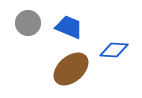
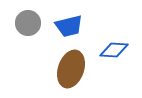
blue trapezoid: moved 1 px up; rotated 144 degrees clockwise
brown ellipse: rotated 30 degrees counterclockwise
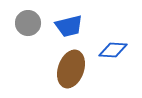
blue diamond: moved 1 px left
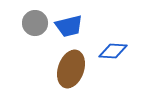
gray circle: moved 7 px right
blue diamond: moved 1 px down
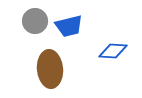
gray circle: moved 2 px up
brown ellipse: moved 21 px left; rotated 24 degrees counterclockwise
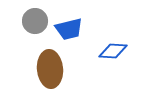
blue trapezoid: moved 3 px down
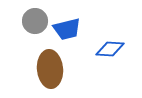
blue trapezoid: moved 2 px left
blue diamond: moved 3 px left, 2 px up
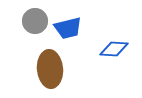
blue trapezoid: moved 1 px right, 1 px up
blue diamond: moved 4 px right
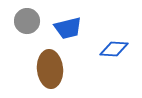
gray circle: moved 8 px left
